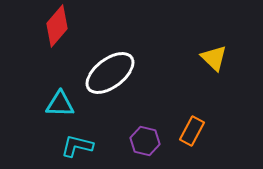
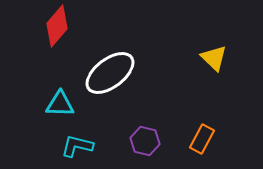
orange rectangle: moved 10 px right, 8 px down
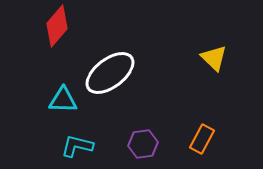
cyan triangle: moved 3 px right, 4 px up
purple hexagon: moved 2 px left, 3 px down; rotated 20 degrees counterclockwise
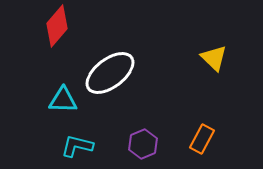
purple hexagon: rotated 16 degrees counterclockwise
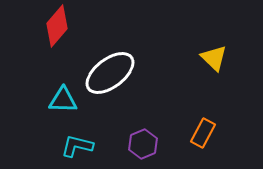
orange rectangle: moved 1 px right, 6 px up
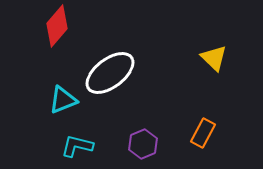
cyan triangle: rotated 24 degrees counterclockwise
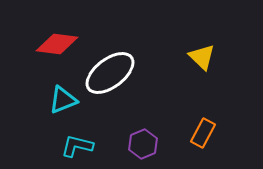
red diamond: moved 18 px down; rotated 57 degrees clockwise
yellow triangle: moved 12 px left, 1 px up
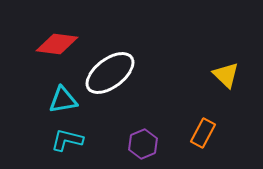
yellow triangle: moved 24 px right, 18 px down
cyan triangle: rotated 12 degrees clockwise
cyan L-shape: moved 10 px left, 6 px up
